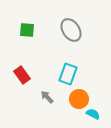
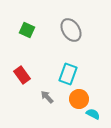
green square: rotated 21 degrees clockwise
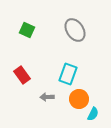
gray ellipse: moved 4 px right
gray arrow: rotated 48 degrees counterclockwise
cyan semicircle: rotated 88 degrees clockwise
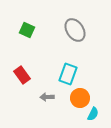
orange circle: moved 1 px right, 1 px up
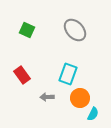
gray ellipse: rotated 10 degrees counterclockwise
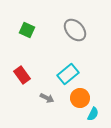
cyan rectangle: rotated 30 degrees clockwise
gray arrow: moved 1 px down; rotated 152 degrees counterclockwise
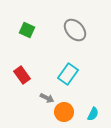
cyan rectangle: rotated 15 degrees counterclockwise
orange circle: moved 16 px left, 14 px down
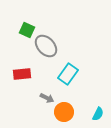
gray ellipse: moved 29 px left, 16 px down
red rectangle: moved 1 px up; rotated 60 degrees counterclockwise
cyan semicircle: moved 5 px right
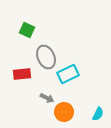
gray ellipse: moved 11 px down; rotated 20 degrees clockwise
cyan rectangle: rotated 30 degrees clockwise
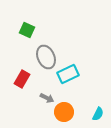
red rectangle: moved 5 px down; rotated 54 degrees counterclockwise
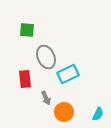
green square: rotated 21 degrees counterclockwise
red rectangle: moved 3 px right; rotated 36 degrees counterclockwise
gray arrow: moved 1 px left; rotated 40 degrees clockwise
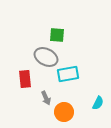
green square: moved 30 px right, 5 px down
gray ellipse: rotated 40 degrees counterclockwise
cyan rectangle: rotated 15 degrees clockwise
cyan semicircle: moved 11 px up
